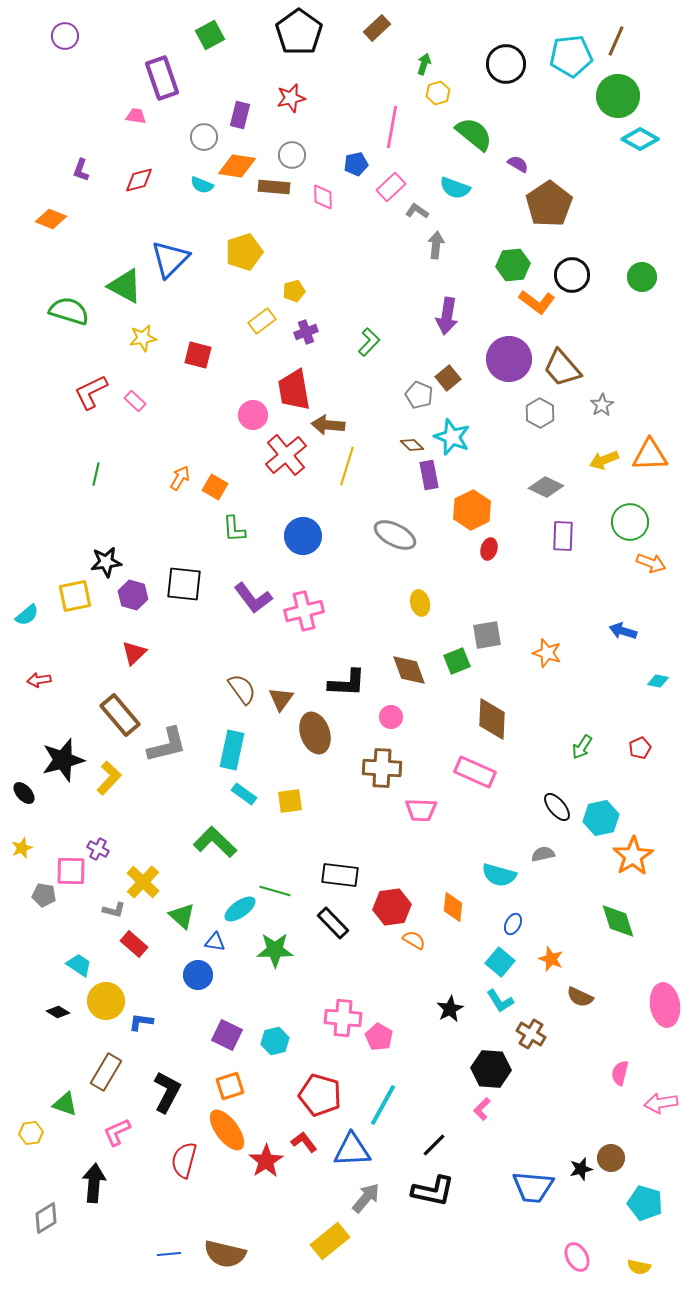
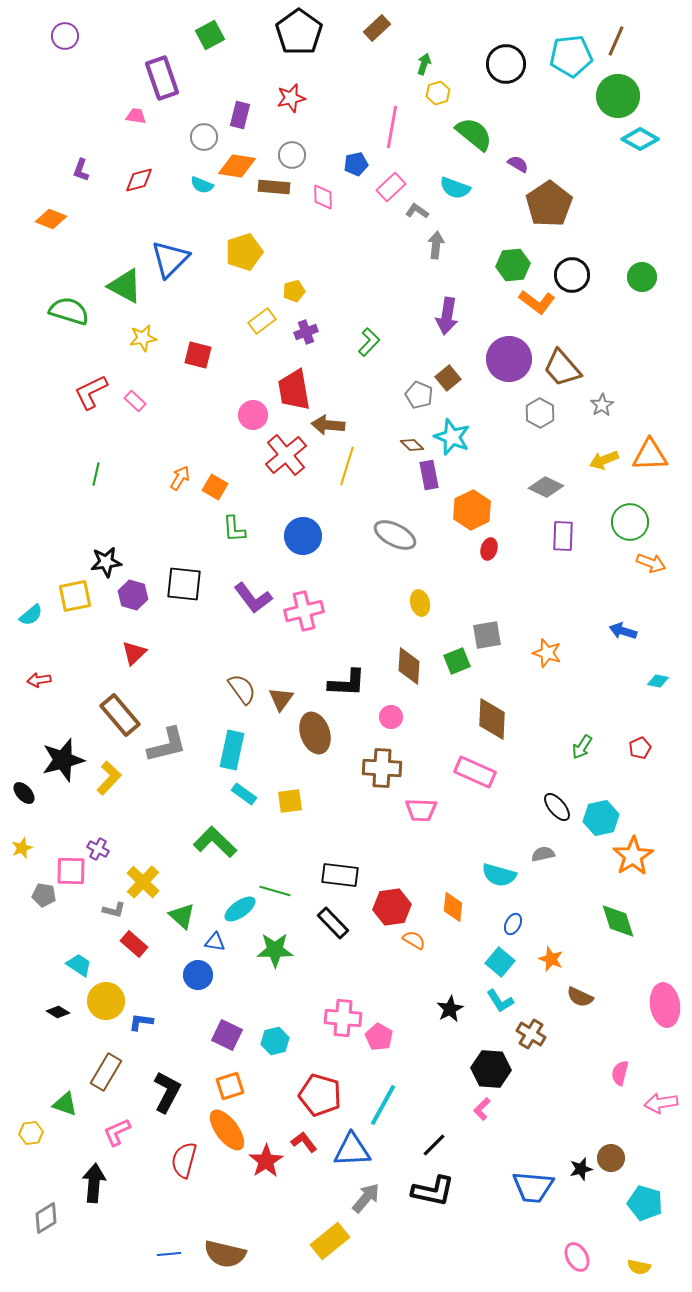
cyan semicircle at (27, 615): moved 4 px right
brown diamond at (409, 670): moved 4 px up; rotated 24 degrees clockwise
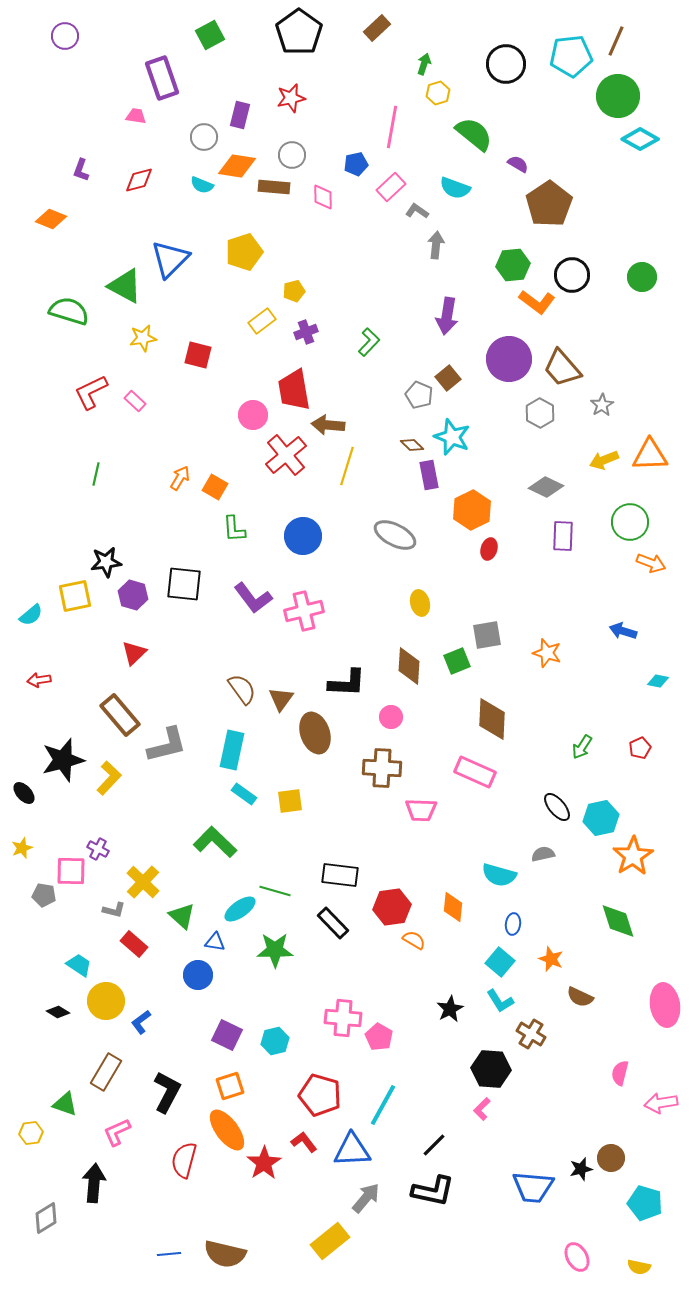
blue ellipse at (513, 924): rotated 20 degrees counterclockwise
blue L-shape at (141, 1022): rotated 45 degrees counterclockwise
red star at (266, 1161): moved 2 px left, 2 px down
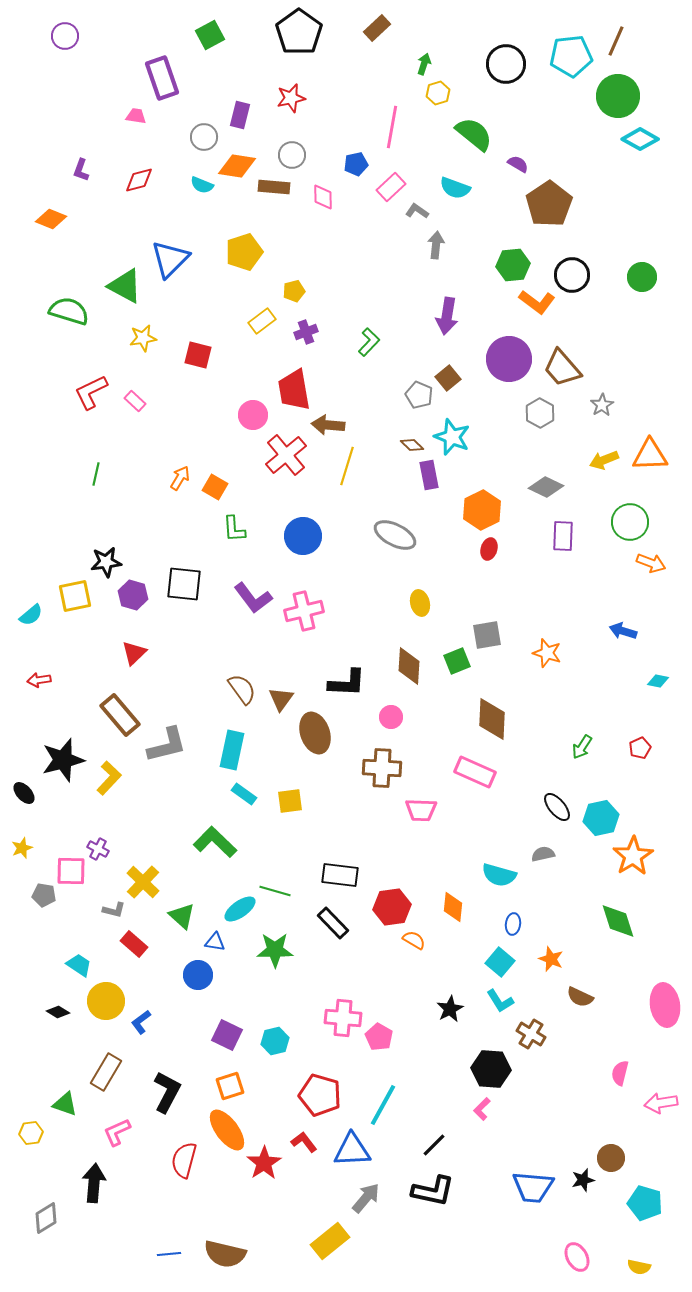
orange hexagon at (472, 510): moved 10 px right
black star at (581, 1169): moved 2 px right, 11 px down
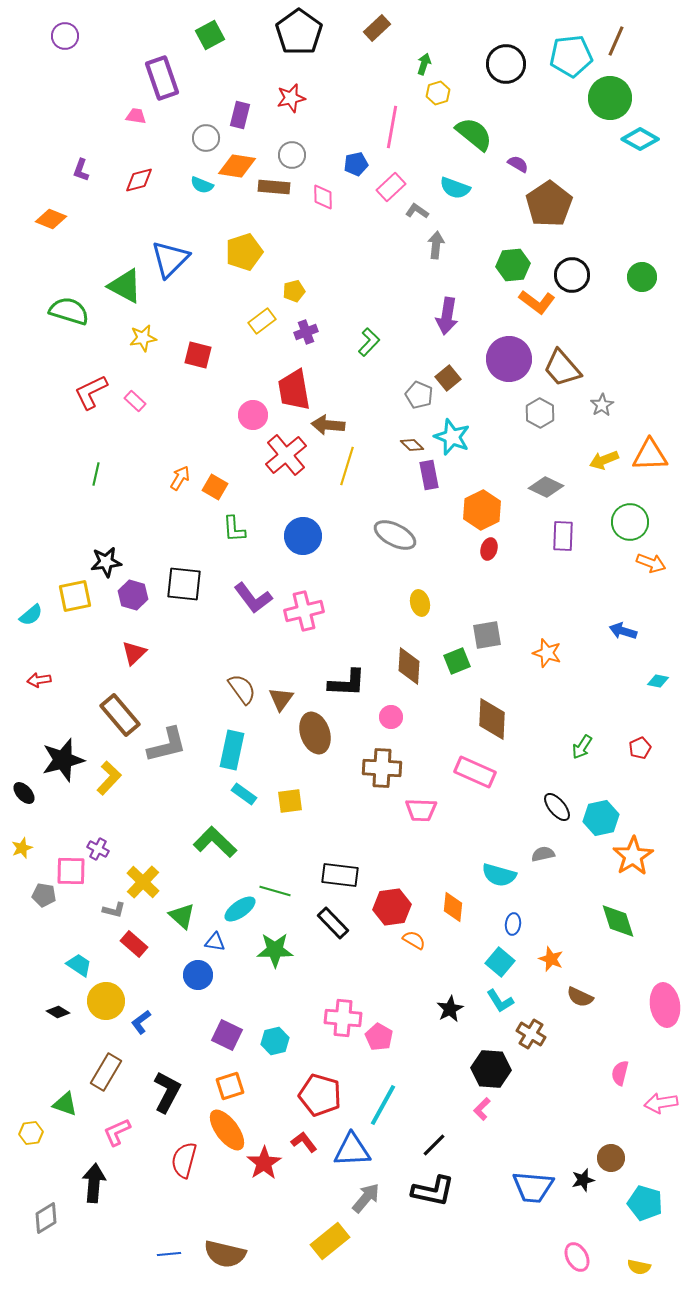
green circle at (618, 96): moved 8 px left, 2 px down
gray circle at (204, 137): moved 2 px right, 1 px down
